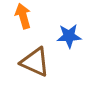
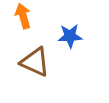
blue star: moved 1 px right
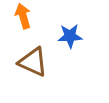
brown triangle: moved 2 px left
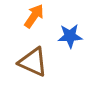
orange arrow: moved 11 px right; rotated 50 degrees clockwise
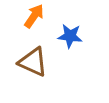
blue star: rotated 10 degrees clockwise
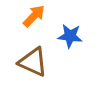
orange arrow: rotated 10 degrees clockwise
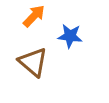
brown triangle: rotated 16 degrees clockwise
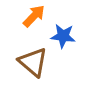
blue star: moved 7 px left
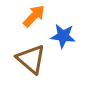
brown triangle: moved 2 px left, 3 px up
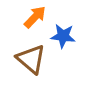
orange arrow: moved 1 px right, 1 px down
